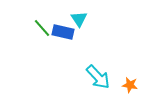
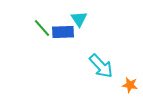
blue rectangle: rotated 15 degrees counterclockwise
cyan arrow: moved 3 px right, 11 px up
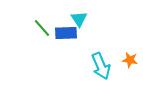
blue rectangle: moved 3 px right, 1 px down
cyan arrow: rotated 20 degrees clockwise
orange star: moved 25 px up
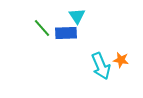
cyan triangle: moved 2 px left, 3 px up
orange star: moved 9 px left
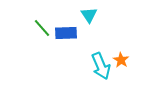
cyan triangle: moved 12 px right, 1 px up
orange star: rotated 21 degrees clockwise
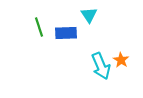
green line: moved 3 px left, 1 px up; rotated 24 degrees clockwise
